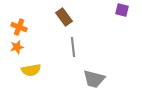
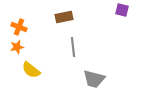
brown rectangle: rotated 66 degrees counterclockwise
yellow semicircle: rotated 48 degrees clockwise
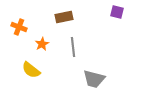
purple square: moved 5 px left, 2 px down
orange star: moved 25 px right, 3 px up; rotated 16 degrees counterclockwise
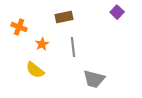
purple square: rotated 32 degrees clockwise
yellow semicircle: moved 4 px right
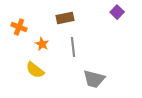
brown rectangle: moved 1 px right, 1 px down
orange star: rotated 16 degrees counterclockwise
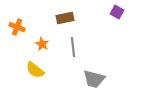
purple square: rotated 16 degrees counterclockwise
orange cross: moved 2 px left
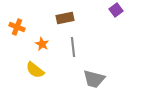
purple square: moved 1 px left, 2 px up; rotated 24 degrees clockwise
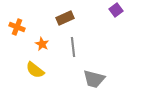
brown rectangle: rotated 12 degrees counterclockwise
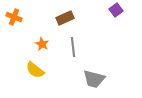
orange cross: moved 3 px left, 10 px up
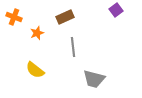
brown rectangle: moved 1 px up
orange star: moved 5 px left, 11 px up; rotated 24 degrees clockwise
